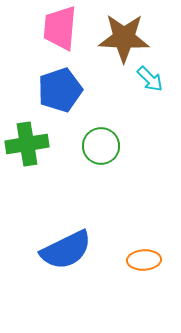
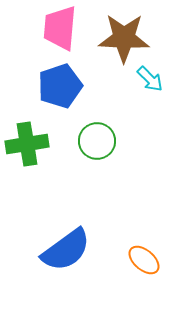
blue pentagon: moved 4 px up
green circle: moved 4 px left, 5 px up
blue semicircle: rotated 10 degrees counterclockwise
orange ellipse: rotated 44 degrees clockwise
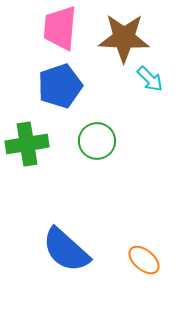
blue semicircle: rotated 78 degrees clockwise
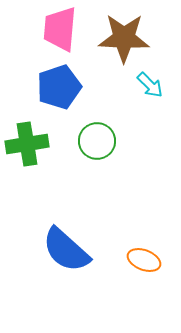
pink trapezoid: moved 1 px down
cyan arrow: moved 6 px down
blue pentagon: moved 1 px left, 1 px down
orange ellipse: rotated 20 degrees counterclockwise
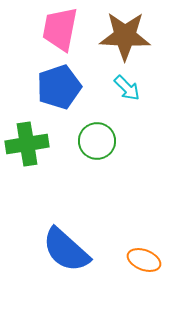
pink trapezoid: rotated 6 degrees clockwise
brown star: moved 1 px right, 2 px up
cyan arrow: moved 23 px left, 3 px down
